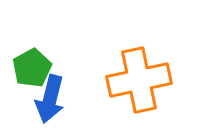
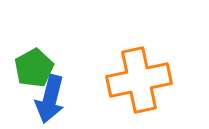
green pentagon: moved 2 px right
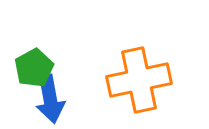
blue arrow: rotated 24 degrees counterclockwise
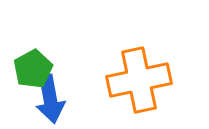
green pentagon: moved 1 px left, 1 px down
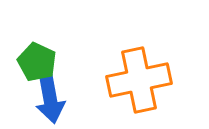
green pentagon: moved 4 px right, 7 px up; rotated 18 degrees counterclockwise
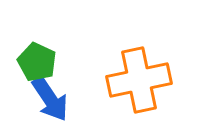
blue arrow: rotated 24 degrees counterclockwise
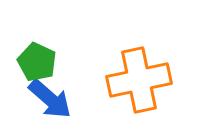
blue arrow: rotated 15 degrees counterclockwise
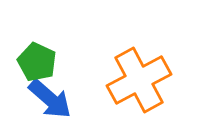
orange cross: rotated 16 degrees counterclockwise
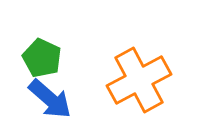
green pentagon: moved 5 px right, 4 px up
